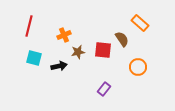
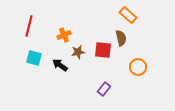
orange rectangle: moved 12 px left, 8 px up
brown semicircle: moved 1 px left, 1 px up; rotated 21 degrees clockwise
black arrow: moved 1 px right, 1 px up; rotated 133 degrees counterclockwise
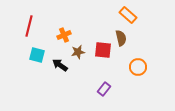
cyan square: moved 3 px right, 3 px up
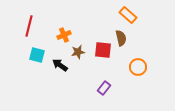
purple rectangle: moved 1 px up
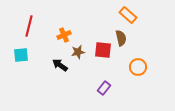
cyan square: moved 16 px left; rotated 21 degrees counterclockwise
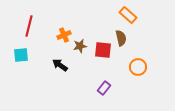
brown star: moved 2 px right, 6 px up
